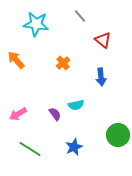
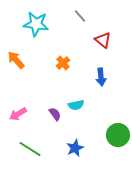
blue star: moved 1 px right, 1 px down
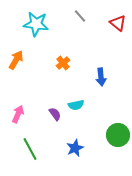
red triangle: moved 15 px right, 17 px up
orange arrow: rotated 72 degrees clockwise
pink arrow: rotated 144 degrees clockwise
green line: rotated 30 degrees clockwise
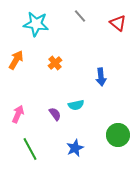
orange cross: moved 8 px left
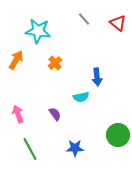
gray line: moved 4 px right, 3 px down
cyan star: moved 2 px right, 7 px down
blue arrow: moved 4 px left
cyan semicircle: moved 5 px right, 8 px up
pink arrow: rotated 42 degrees counterclockwise
blue star: rotated 24 degrees clockwise
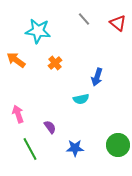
orange arrow: rotated 84 degrees counterclockwise
blue arrow: rotated 24 degrees clockwise
cyan semicircle: moved 2 px down
purple semicircle: moved 5 px left, 13 px down
green circle: moved 10 px down
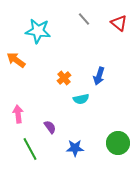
red triangle: moved 1 px right
orange cross: moved 9 px right, 15 px down
blue arrow: moved 2 px right, 1 px up
pink arrow: rotated 12 degrees clockwise
green circle: moved 2 px up
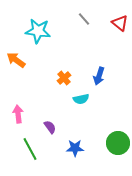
red triangle: moved 1 px right
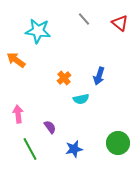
blue star: moved 1 px left, 1 px down; rotated 12 degrees counterclockwise
